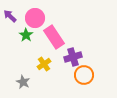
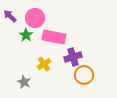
pink rectangle: rotated 45 degrees counterclockwise
gray star: moved 1 px right
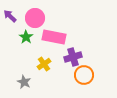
green star: moved 2 px down
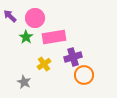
pink rectangle: rotated 20 degrees counterclockwise
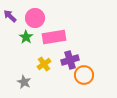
purple cross: moved 3 px left, 3 px down
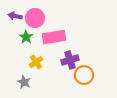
purple arrow: moved 5 px right; rotated 32 degrees counterclockwise
yellow cross: moved 8 px left, 2 px up
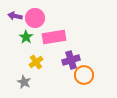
purple cross: moved 1 px right
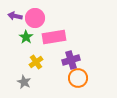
orange circle: moved 6 px left, 3 px down
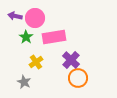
purple cross: rotated 30 degrees counterclockwise
